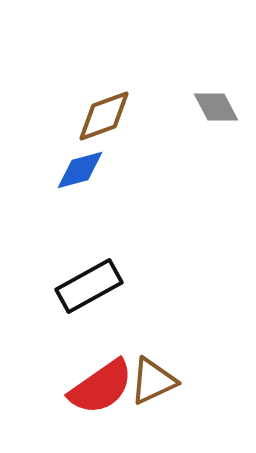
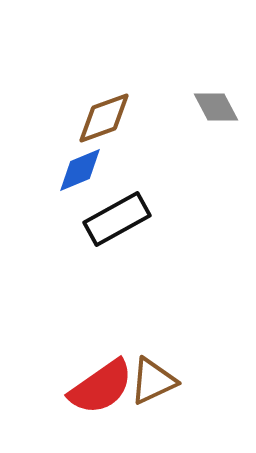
brown diamond: moved 2 px down
blue diamond: rotated 8 degrees counterclockwise
black rectangle: moved 28 px right, 67 px up
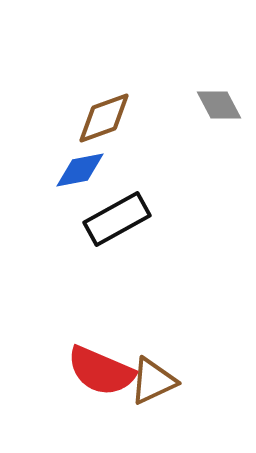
gray diamond: moved 3 px right, 2 px up
blue diamond: rotated 12 degrees clockwise
red semicircle: moved 16 px up; rotated 58 degrees clockwise
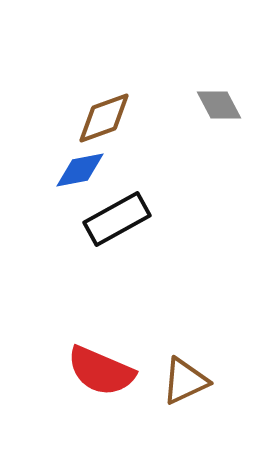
brown triangle: moved 32 px right
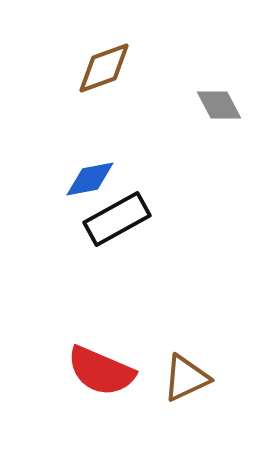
brown diamond: moved 50 px up
blue diamond: moved 10 px right, 9 px down
brown triangle: moved 1 px right, 3 px up
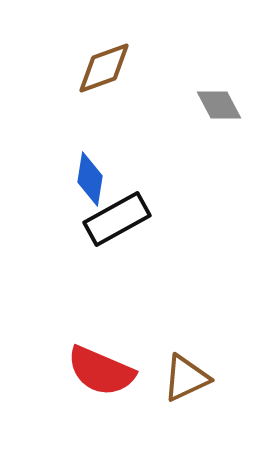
blue diamond: rotated 70 degrees counterclockwise
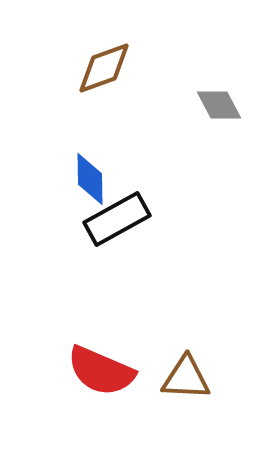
blue diamond: rotated 10 degrees counterclockwise
brown triangle: rotated 28 degrees clockwise
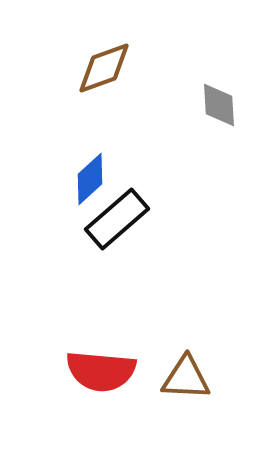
gray diamond: rotated 24 degrees clockwise
blue diamond: rotated 48 degrees clockwise
black rectangle: rotated 12 degrees counterclockwise
red semicircle: rotated 18 degrees counterclockwise
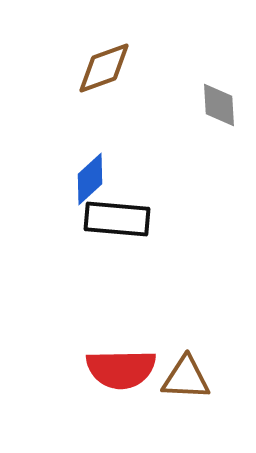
black rectangle: rotated 46 degrees clockwise
red semicircle: moved 20 px right, 2 px up; rotated 6 degrees counterclockwise
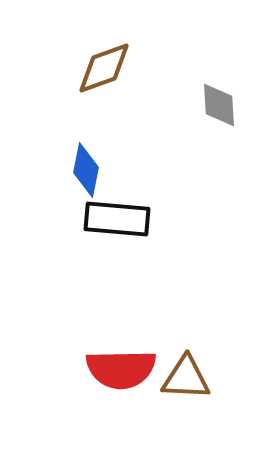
blue diamond: moved 4 px left, 9 px up; rotated 36 degrees counterclockwise
